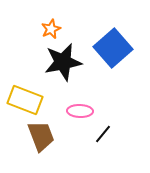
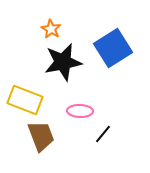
orange star: rotated 18 degrees counterclockwise
blue square: rotated 9 degrees clockwise
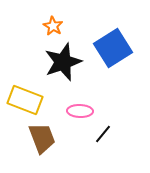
orange star: moved 2 px right, 3 px up
black star: rotated 9 degrees counterclockwise
brown trapezoid: moved 1 px right, 2 px down
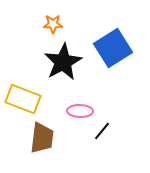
orange star: moved 2 px up; rotated 30 degrees counterclockwise
black star: rotated 9 degrees counterclockwise
yellow rectangle: moved 2 px left, 1 px up
black line: moved 1 px left, 3 px up
brown trapezoid: rotated 28 degrees clockwise
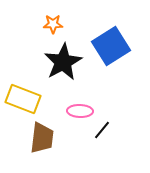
blue square: moved 2 px left, 2 px up
black line: moved 1 px up
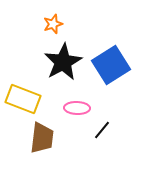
orange star: rotated 18 degrees counterclockwise
blue square: moved 19 px down
pink ellipse: moved 3 px left, 3 px up
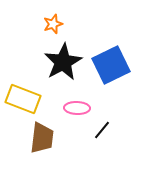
blue square: rotated 6 degrees clockwise
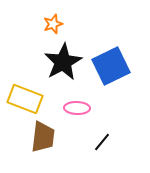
blue square: moved 1 px down
yellow rectangle: moved 2 px right
black line: moved 12 px down
brown trapezoid: moved 1 px right, 1 px up
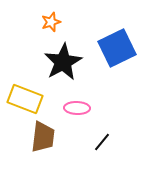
orange star: moved 2 px left, 2 px up
blue square: moved 6 px right, 18 px up
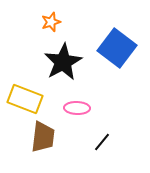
blue square: rotated 27 degrees counterclockwise
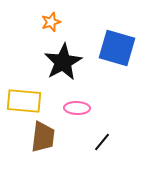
blue square: rotated 21 degrees counterclockwise
yellow rectangle: moved 1 px left, 2 px down; rotated 16 degrees counterclockwise
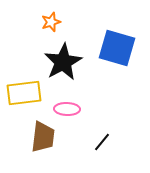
yellow rectangle: moved 8 px up; rotated 12 degrees counterclockwise
pink ellipse: moved 10 px left, 1 px down
